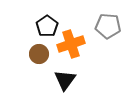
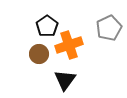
gray pentagon: moved 1 px right, 2 px down; rotated 30 degrees counterclockwise
orange cross: moved 2 px left, 1 px down
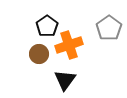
gray pentagon: rotated 10 degrees counterclockwise
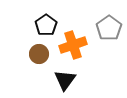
black pentagon: moved 1 px left, 1 px up
orange cross: moved 4 px right
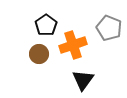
gray pentagon: rotated 15 degrees counterclockwise
black triangle: moved 18 px right
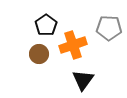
gray pentagon: rotated 20 degrees counterclockwise
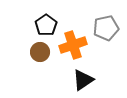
gray pentagon: moved 3 px left; rotated 15 degrees counterclockwise
brown circle: moved 1 px right, 2 px up
black triangle: rotated 20 degrees clockwise
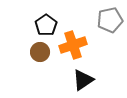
gray pentagon: moved 4 px right, 8 px up
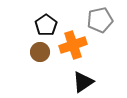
gray pentagon: moved 10 px left
black triangle: moved 2 px down
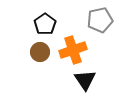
black pentagon: moved 1 px left, 1 px up
orange cross: moved 5 px down
black triangle: moved 2 px right, 2 px up; rotated 30 degrees counterclockwise
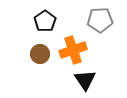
gray pentagon: rotated 10 degrees clockwise
black pentagon: moved 3 px up
brown circle: moved 2 px down
